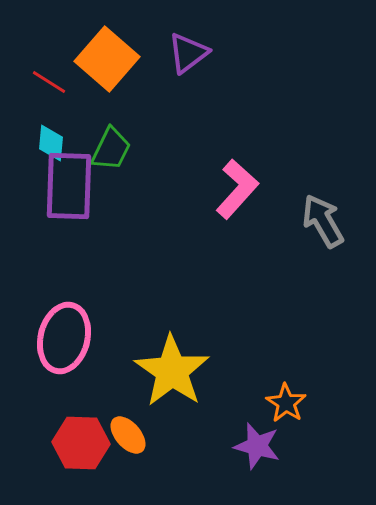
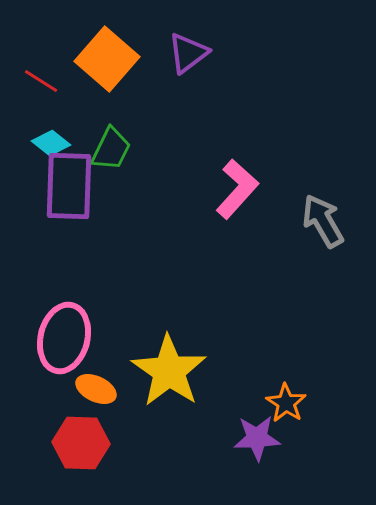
red line: moved 8 px left, 1 px up
cyan diamond: rotated 57 degrees counterclockwise
yellow star: moved 3 px left
orange ellipse: moved 32 px left, 46 px up; rotated 24 degrees counterclockwise
purple star: moved 8 px up; rotated 18 degrees counterclockwise
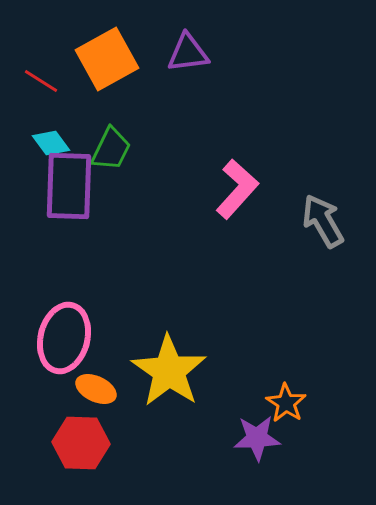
purple triangle: rotated 30 degrees clockwise
orange square: rotated 20 degrees clockwise
cyan diamond: rotated 15 degrees clockwise
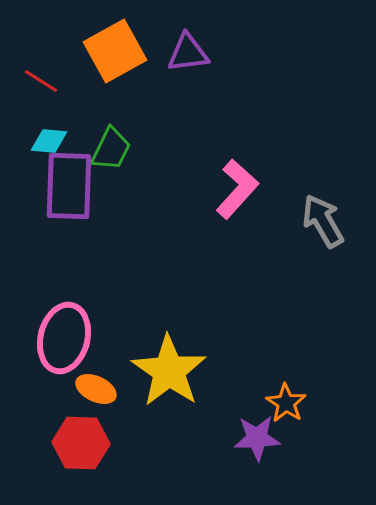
orange square: moved 8 px right, 8 px up
cyan diamond: moved 2 px left, 2 px up; rotated 48 degrees counterclockwise
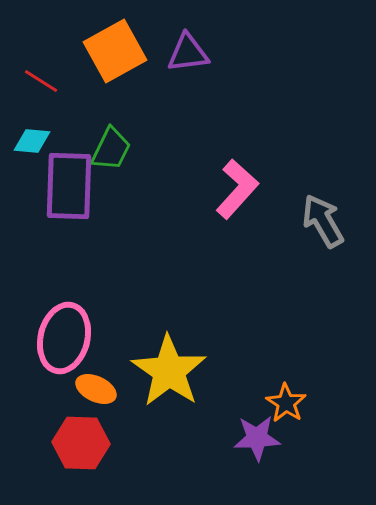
cyan diamond: moved 17 px left
